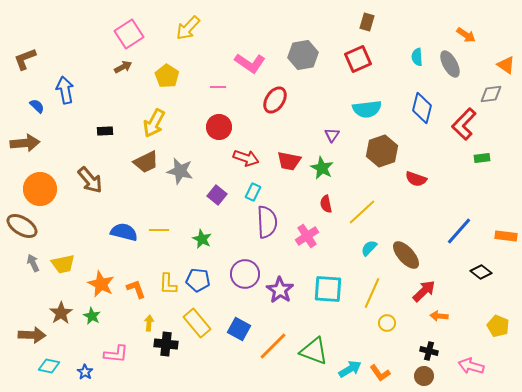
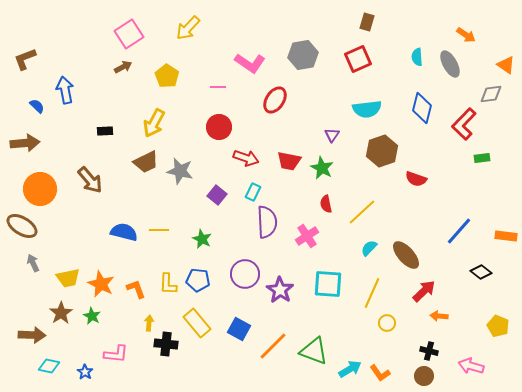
yellow trapezoid at (63, 264): moved 5 px right, 14 px down
cyan square at (328, 289): moved 5 px up
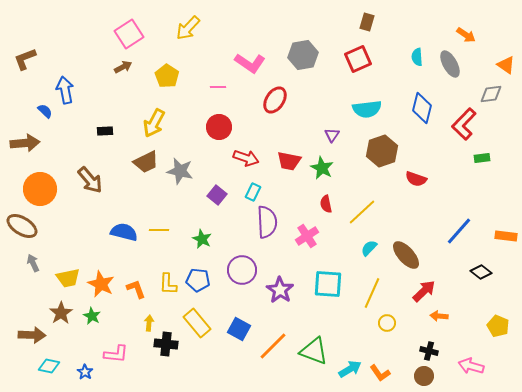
blue semicircle at (37, 106): moved 8 px right, 5 px down
purple circle at (245, 274): moved 3 px left, 4 px up
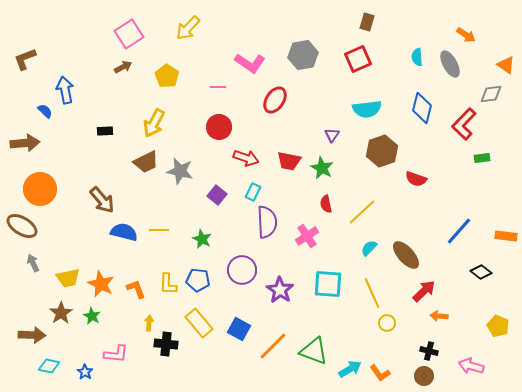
brown arrow at (90, 180): moved 12 px right, 20 px down
yellow line at (372, 293): rotated 48 degrees counterclockwise
yellow rectangle at (197, 323): moved 2 px right
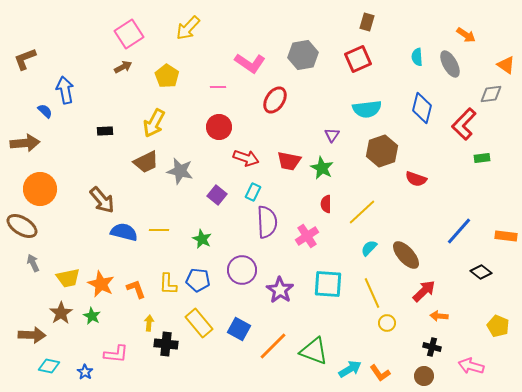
red semicircle at (326, 204): rotated 12 degrees clockwise
black cross at (429, 351): moved 3 px right, 4 px up
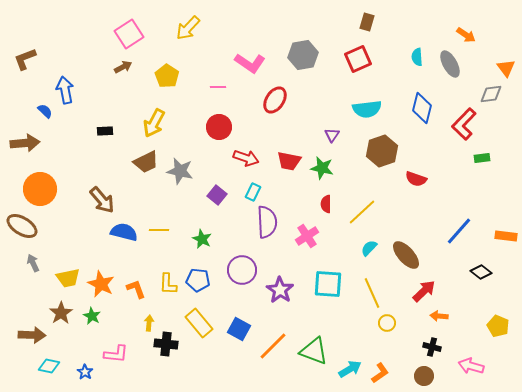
orange triangle at (506, 65): moved 3 px down; rotated 18 degrees clockwise
green star at (322, 168): rotated 15 degrees counterclockwise
orange L-shape at (380, 373): rotated 90 degrees counterclockwise
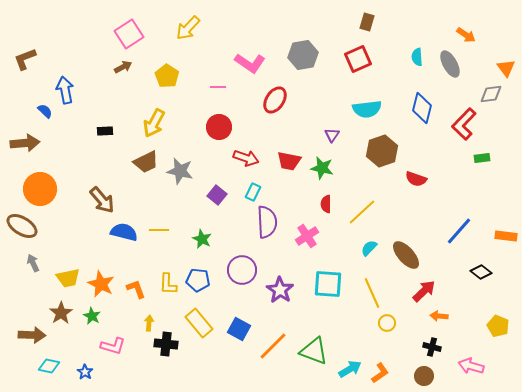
pink L-shape at (116, 354): moved 3 px left, 8 px up; rotated 10 degrees clockwise
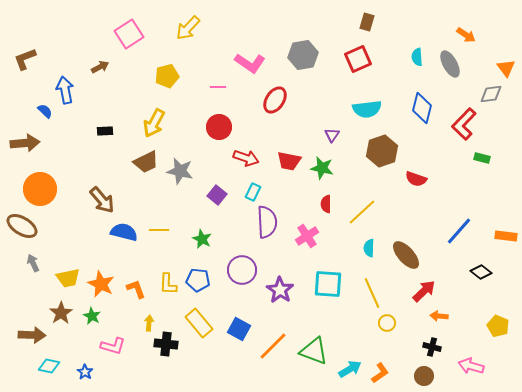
brown arrow at (123, 67): moved 23 px left
yellow pentagon at (167, 76): rotated 25 degrees clockwise
green rectangle at (482, 158): rotated 21 degrees clockwise
cyan semicircle at (369, 248): rotated 42 degrees counterclockwise
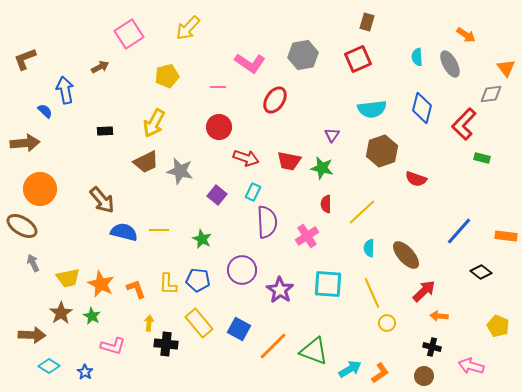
cyan semicircle at (367, 109): moved 5 px right
cyan diamond at (49, 366): rotated 20 degrees clockwise
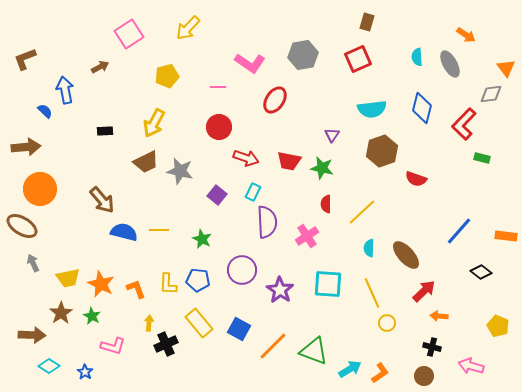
brown arrow at (25, 143): moved 1 px right, 4 px down
black cross at (166, 344): rotated 30 degrees counterclockwise
